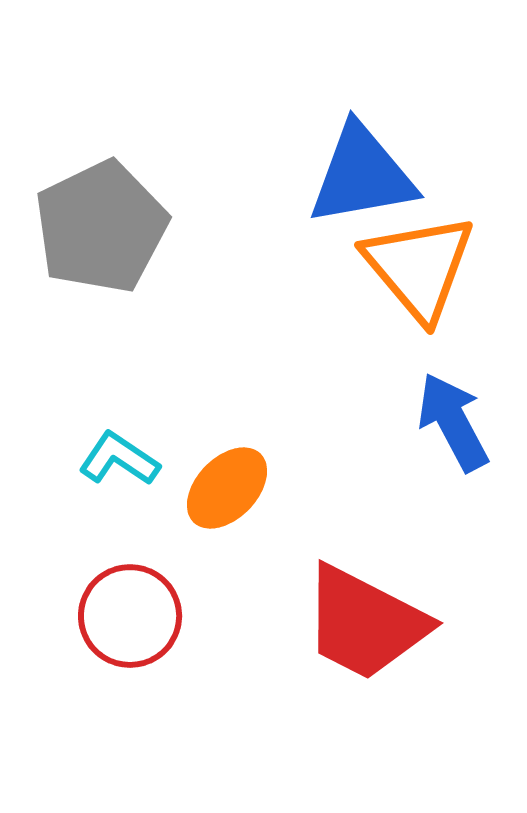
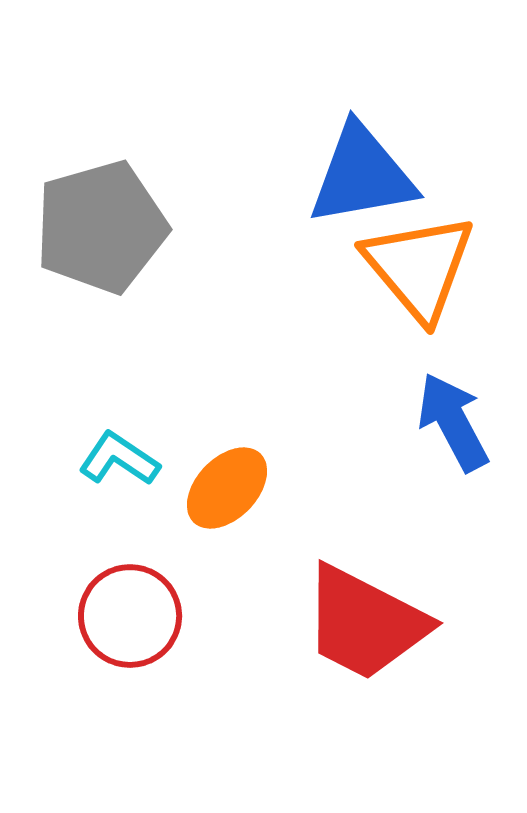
gray pentagon: rotated 10 degrees clockwise
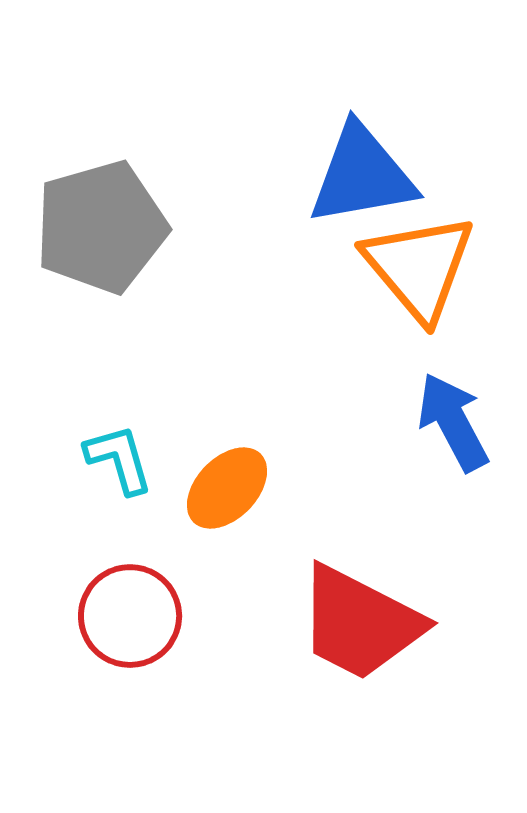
cyan L-shape: rotated 40 degrees clockwise
red trapezoid: moved 5 px left
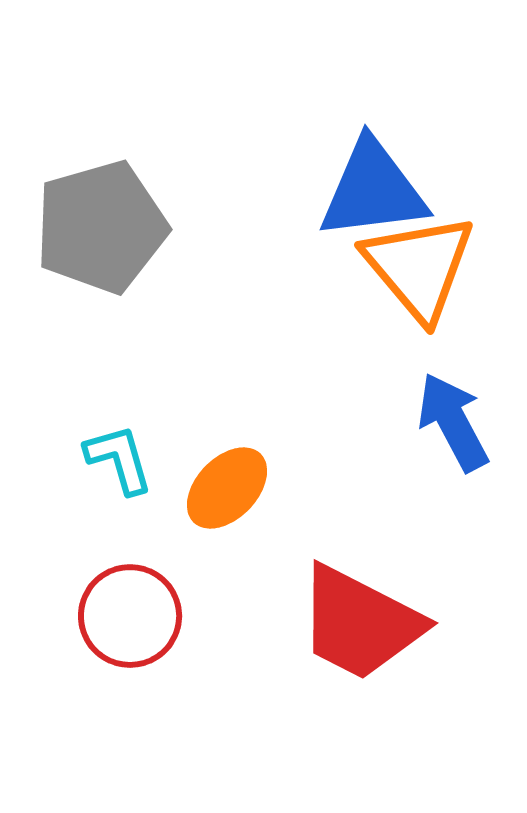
blue triangle: moved 11 px right, 15 px down; rotated 3 degrees clockwise
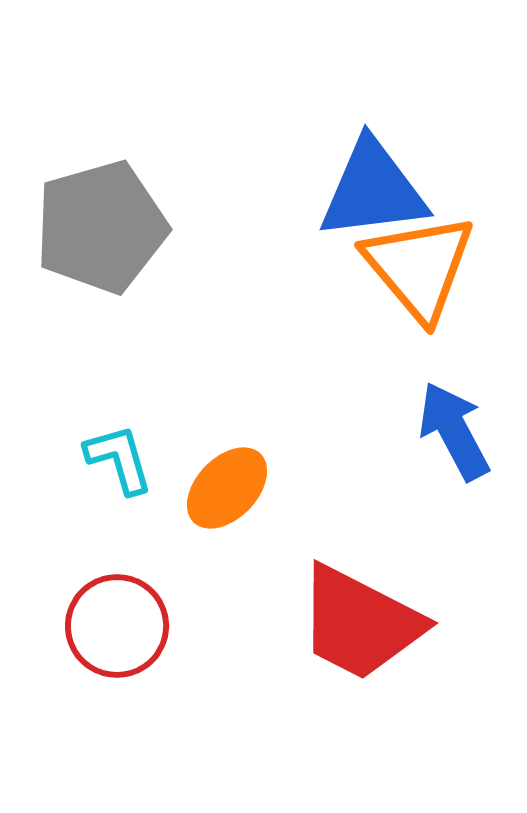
blue arrow: moved 1 px right, 9 px down
red circle: moved 13 px left, 10 px down
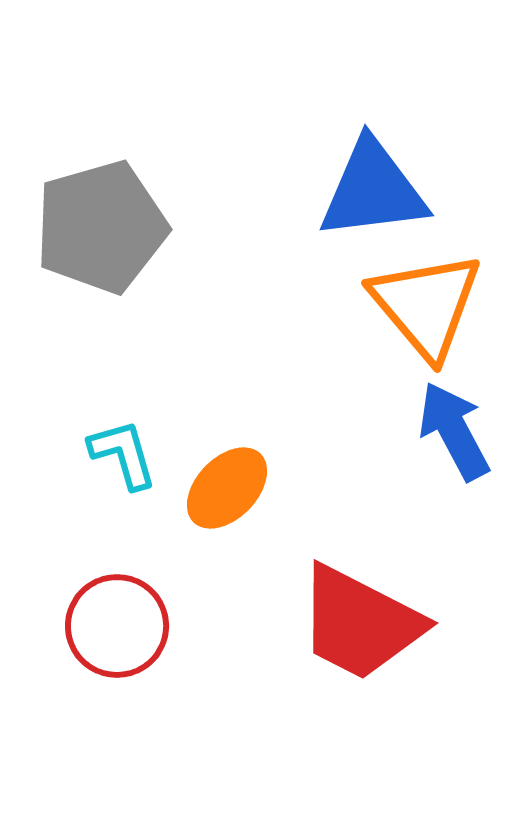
orange triangle: moved 7 px right, 38 px down
cyan L-shape: moved 4 px right, 5 px up
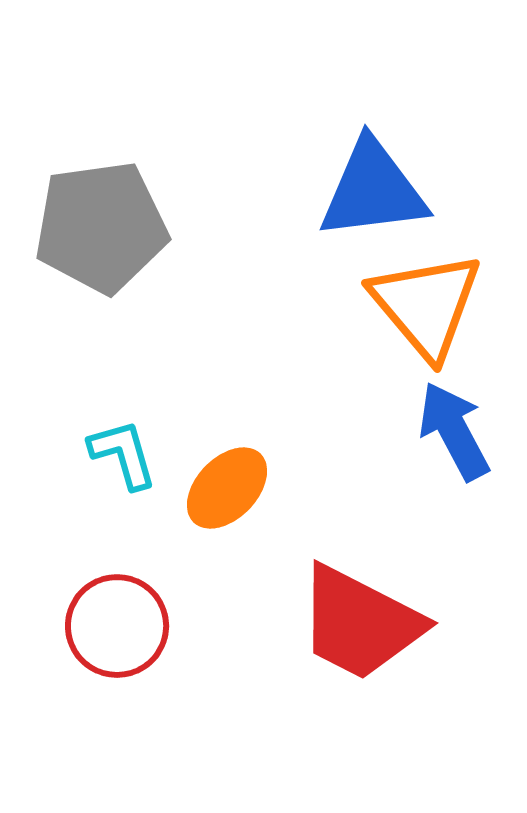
gray pentagon: rotated 8 degrees clockwise
